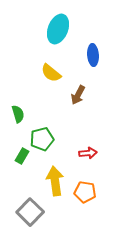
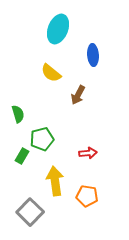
orange pentagon: moved 2 px right, 4 px down
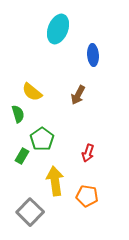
yellow semicircle: moved 19 px left, 19 px down
green pentagon: rotated 20 degrees counterclockwise
red arrow: rotated 114 degrees clockwise
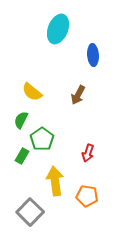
green semicircle: moved 3 px right, 6 px down; rotated 138 degrees counterclockwise
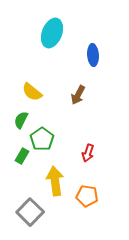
cyan ellipse: moved 6 px left, 4 px down
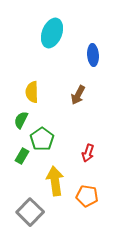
yellow semicircle: rotated 50 degrees clockwise
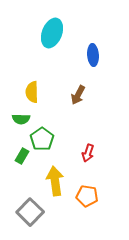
green semicircle: moved 1 px up; rotated 114 degrees counterclockwise
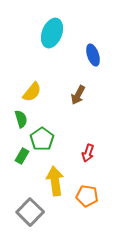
blue ellipse: rotated 15 degrees counterclockwise
yellow semicircle: rotated 140 degrees counterclockwise
green semicircle: rotated 108 degrees counterclockwise
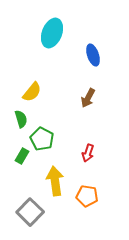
brown arrow: moved 10 px right, 3 px down
green pentagon: rotated 10 degrees counterclockwise
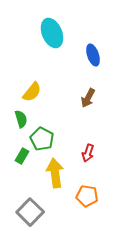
cyan ellipse: rotated 44 degrees counterclockwise
yellow arrow: moved 8 px up
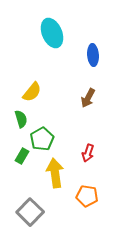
blue ellipse: rotated 15 degrees clockwise
green pentagon: rotated 15 degrees clockwise
